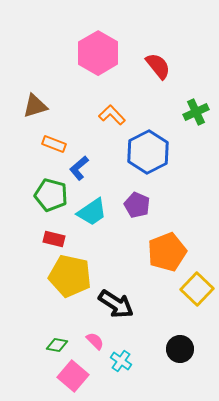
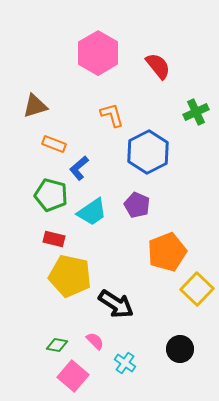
orange L-shape: rotated 28 degrees clockwise
cyan cross: moved 4 px right, 2 px down
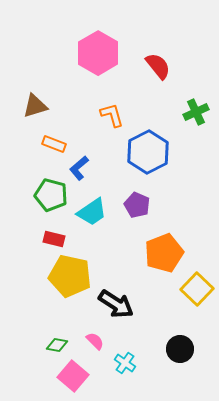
orange pentagon: moved 3 px left, 1 px down
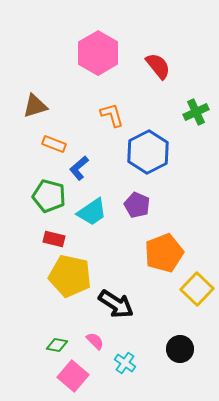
green pentagon: moved 2 px left, 1 px down
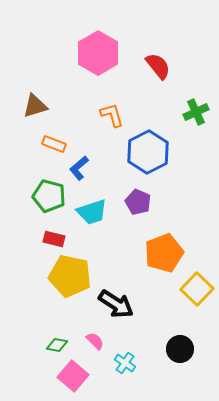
purple pentagon: moved 1 px right, 3 px up
cyan trapezoid: rotated 16 degrees clockwise
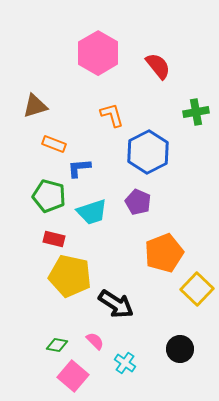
green cross: rotated 15 degrees clockwise
blue L-shape: rotated 35 degrees clockwise
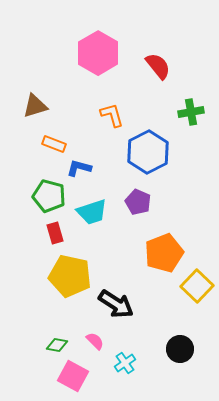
green cross: moved 5 px left
blue L-shape: rotated 20 degrees clockwise
red rectangle: moved 1 px right, 6 px up; rotated 60 degrees clockwise
yellow square: moved 3 px up
cyan cross: rotated 20 degrees clockwise
pink square: rotated 12 degrees counterclockwise
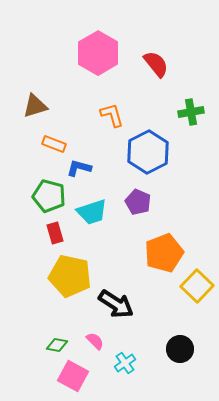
red semicircle: moved 2 px left, 2 px up
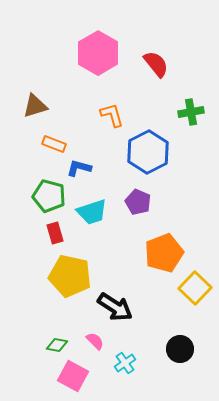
yellow square: moved 2 px left, 2 px down
black arrow: moved 1 px left, 3 px down
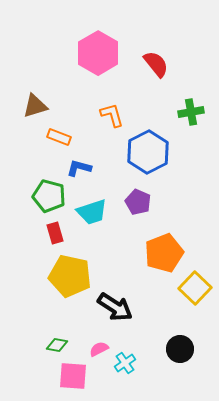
orange rectangle: moved 5 px right, 7 px up
pink semicircle: moved 4 px right, 8 px down; rotated 72 degrees counterclockwise
pink square: rotated 24 degrees counterclockwise
